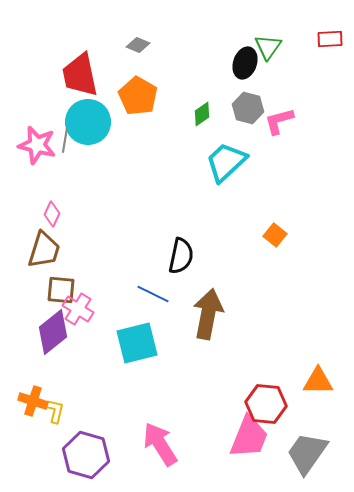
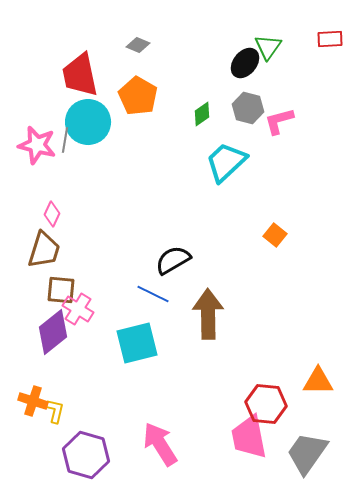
black ellipse: rotated 20 degrees clockwise
black semicircle: moved 8 px left, 4 px down; rotated 132 degrees counterclockwise
brown arrow: rotated 12 degrees counterclockwise
pink trapezoid: rotated 147 degrees clockwise
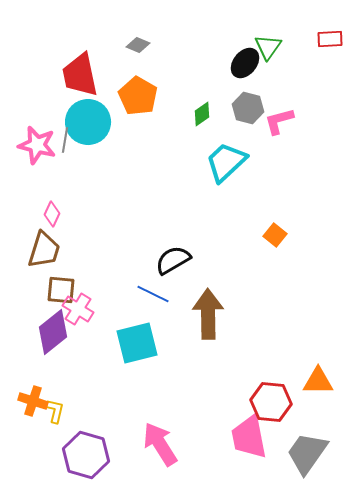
red hexagon: moved 5 px right, 2 px up
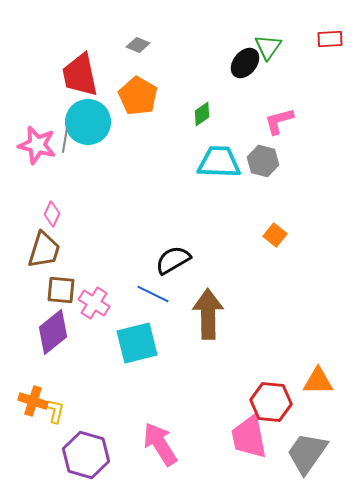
gray hexagon: moved 15 px right, 53 px down
cyan trapezoid: moved 7 px left; rotated 45 degrees clockwise
pink cross: moved 16 px right, 6 px up
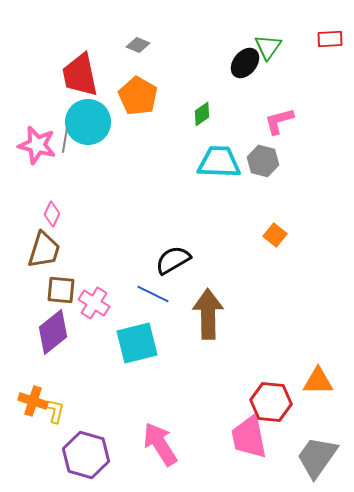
gray trapezoid: moved 10 px right, 4 px down
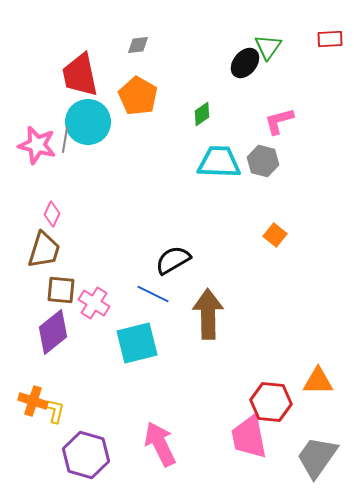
gray diamond: rotated 30 degrees counterclockwise
pink arrow: rotated 6 degrees clockwise
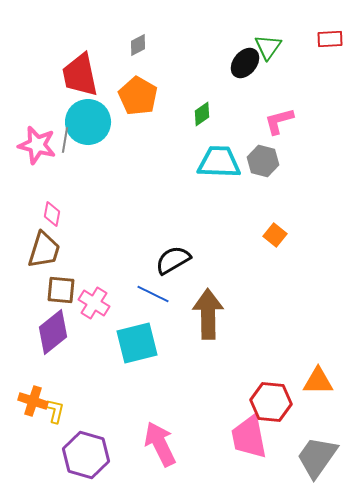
gray diamond: rotated 20 degrees counterclockwise
pink diamond: rotated 15 degrees counterclockwise
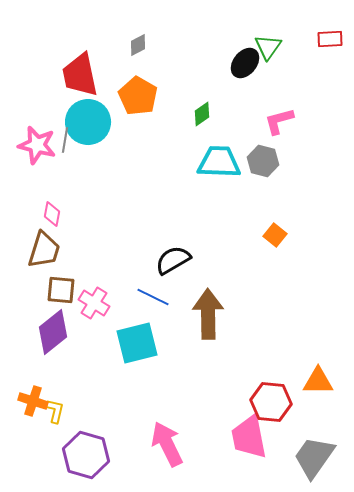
blue line: moved 3 px down
pink arrow: moved 7 px right
gray trapezoid: moved 3 px left
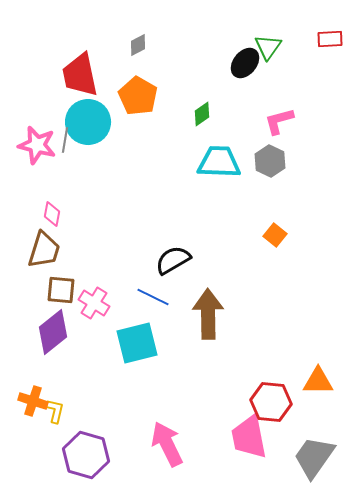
gray hexagon: moved 7 px right; rotated 12 degrees clockwise
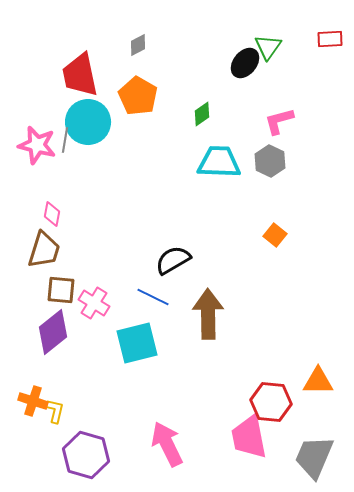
gray trapezoid: rotated 12 degrees counterclockwise
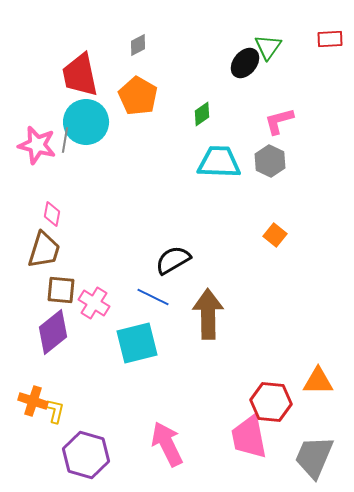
cyan circle: moved 2 px left
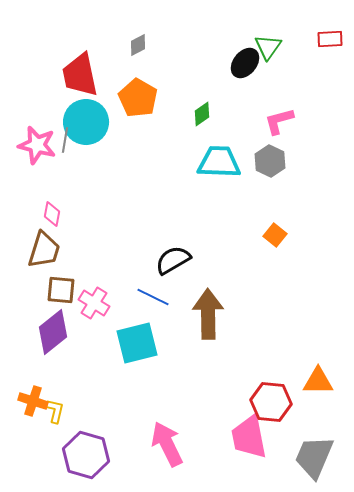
orange pentagon: moved 2 px down
